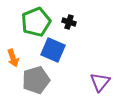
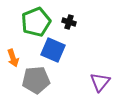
gray pentagon: rotated 12 degrees clockwise
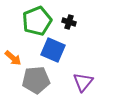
green pentagon: moved 1 px right, 1 px up
orange arrow: rotated 30 degrees counterclockwise
purple triangle: moved 17 px left
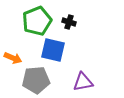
blue square: rotated 10 degrees counterclockwise
orange arrow: rotated 18 degrees counterclockwise
purple triangle: rotated 40 degrees clockwise
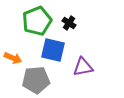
black cross: moved 1 px down; rotated 16 degrees clockwise
purple triangle: moved 15 px up
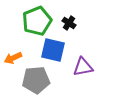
orange arrow: rotated 132 degrees clockwise
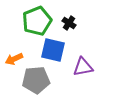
orange arrow: moved 1 px right, 1 px down
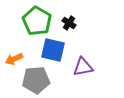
green pentagon: rotated 20 degrees counterclockwise
